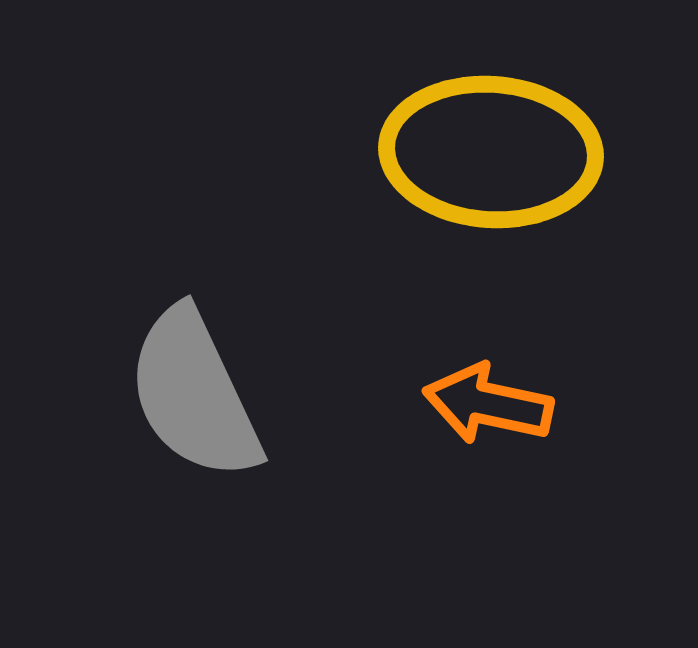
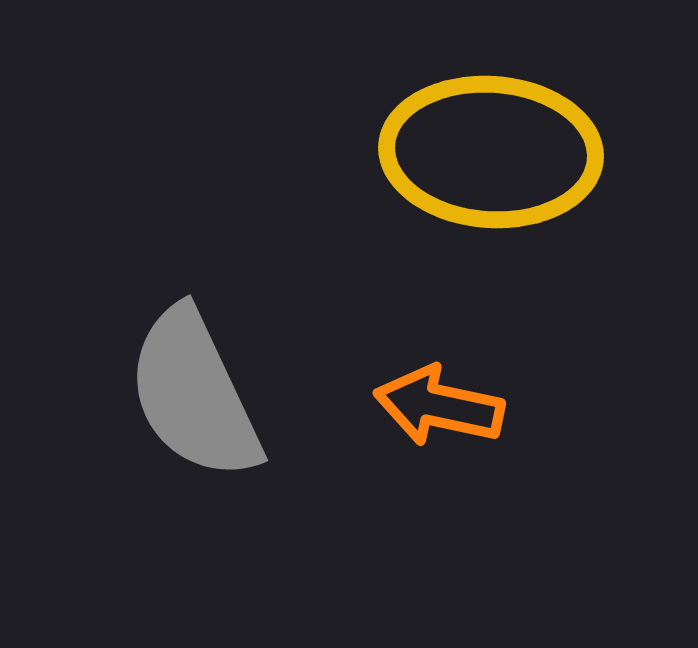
orange arrow: moved 49 px left, 2 px down
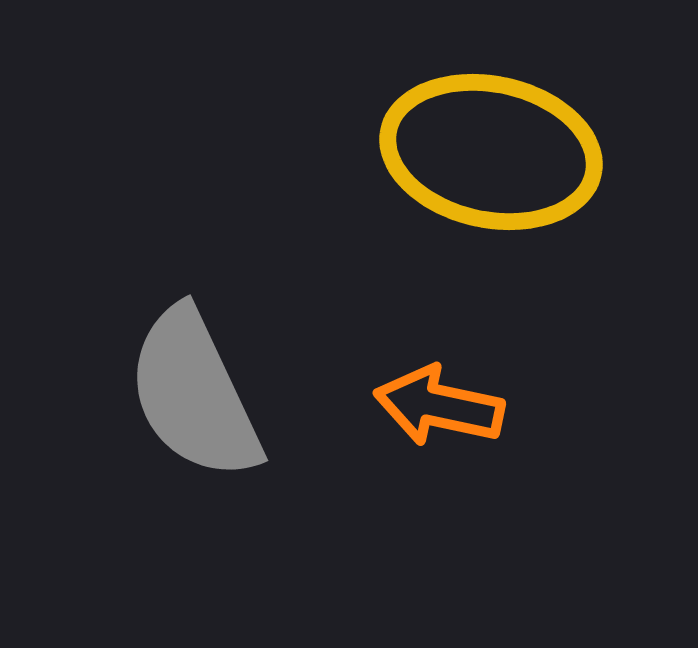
yellow ellipse: rotated 8 degrees clockwise
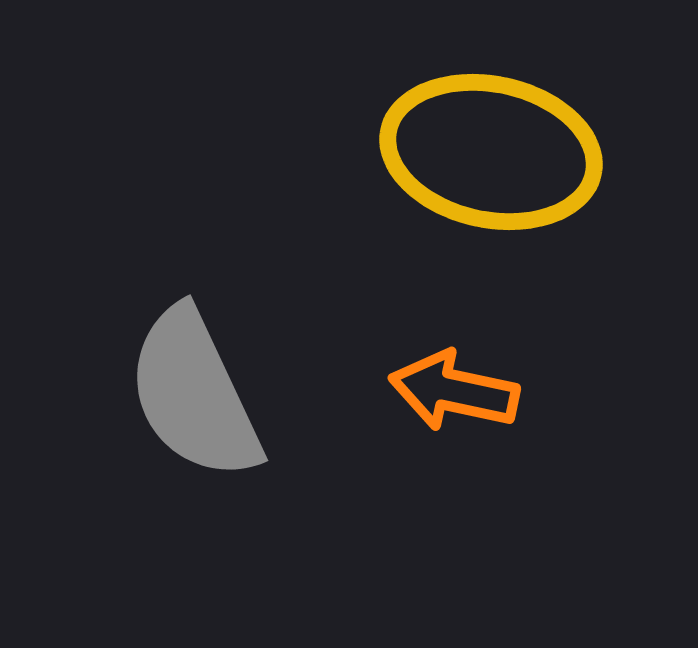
orange arrow: moved 15 px right, 15 px up
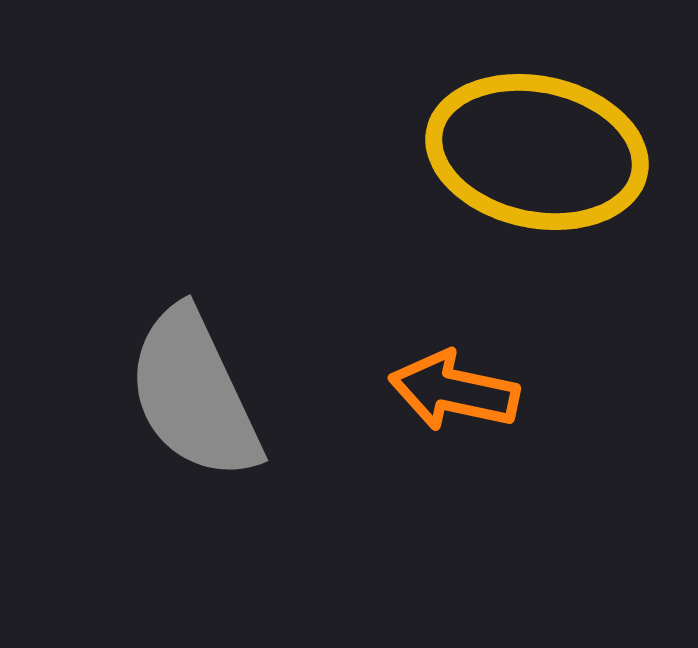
yellow ellipse: moved 46 px right
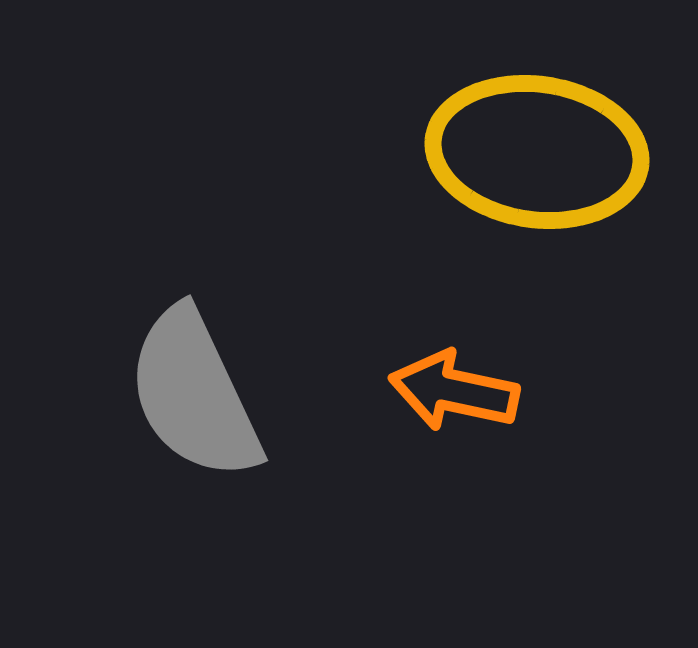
yellow ellipse: rotated 4 degrees counterclockwise
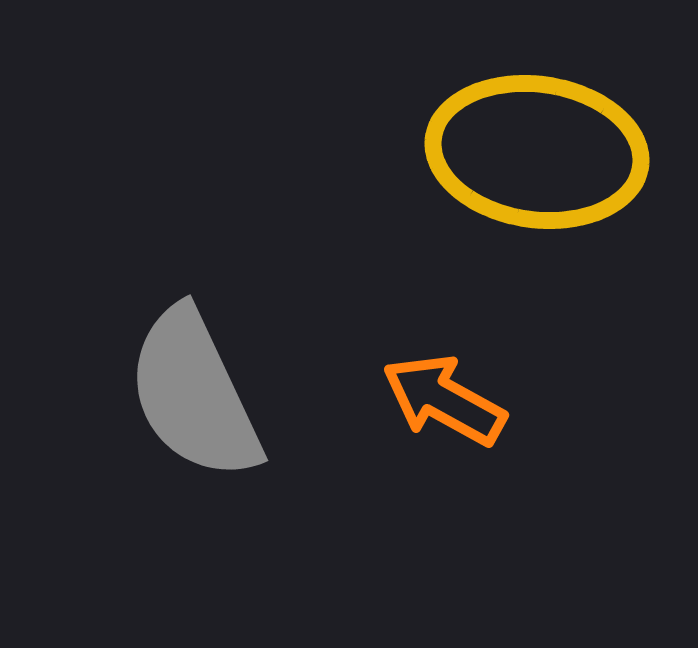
orange arrow: moved 10 px left, 9 px down; rotated 17 degrees clockwise
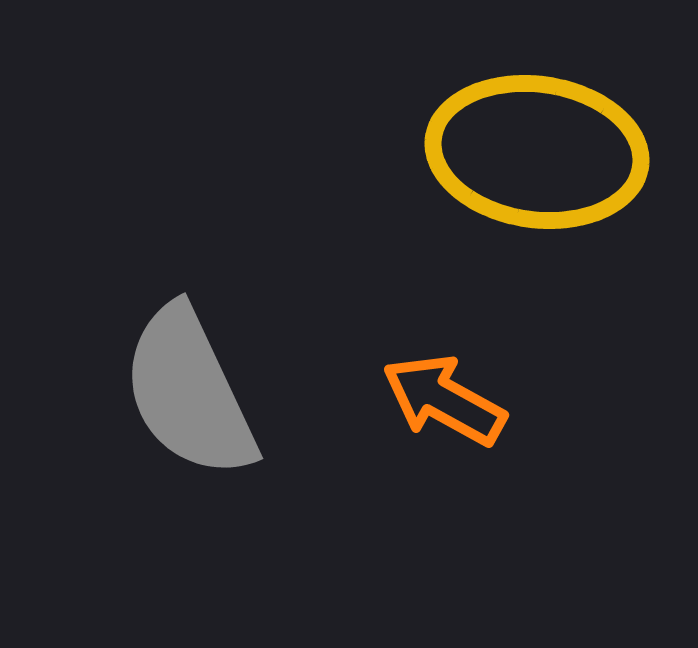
gray semicircle: moved 5 px left, 2 px up
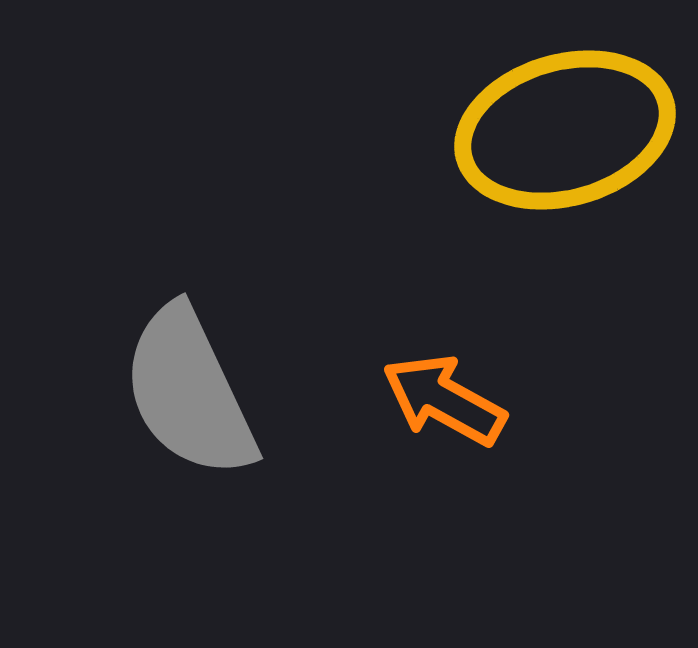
yellow ellipse: moved 28 px right, 22 px up; rotated 24 degrees counterclockwise
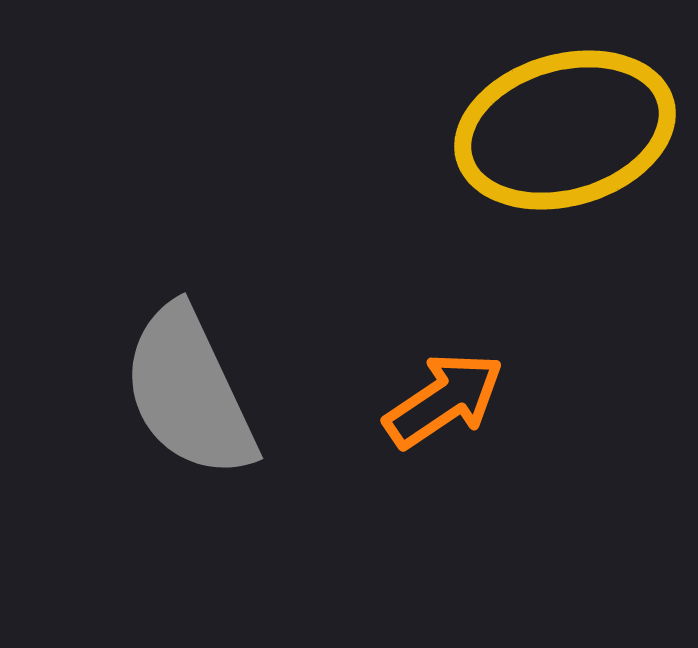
orange arrow: rotated 117 degrees clockwise
